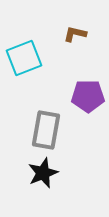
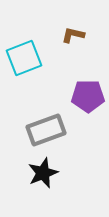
brown L-shape: moved 2 px left, 1 px down
gray rectangle: rotated 60 degrees clockwise
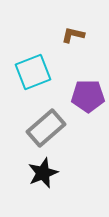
cyan square: moved 9 px right, 14 px down
gray rectangle: moved 2 px up; rotated 21 degrees counterclockwise
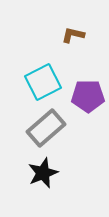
cyan square: moved 10 px right, 10 px down; rotated 6 degrees counterclockwise
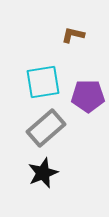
cyan square: rotated 18 degrees clockwise
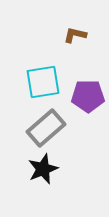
brown L-shape: moved 2 px right
black star: moved 4 px up
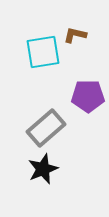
cyan square: moved 30 px up
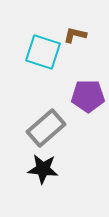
cyan square: rotated 27 degrees clockwise
black star: rotated 28 degrees clockwise
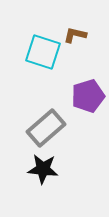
purple pentagon: rotated 16 degrees counterclockwise
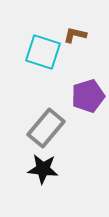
gray rectangle: rotated 9 degrees counterclockwise
